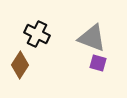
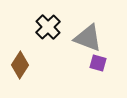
black cross: moved 11 px right, 7 px up; rotated 20 degrees clockwise
gray triangle: moved 4 px left
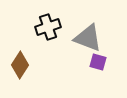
black cross: rotated 25 degrees clockwise
purple square: moved 1 px up
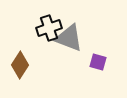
black cross: moved 1 px right, 1 px down
gray triangle: moved 19 px left
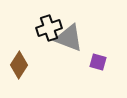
brown diamond: moved 1 px left
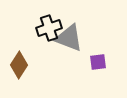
purple square: rotated 24 degrees counterclockwise
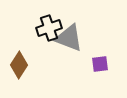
purple square: moved 2 px right, 2 px down
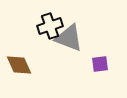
black cross: moved 1 px right, 2 px up
brown diamond: rotated 56 degrees counterclockwise
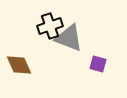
purple square: moved 2 px left; rotated 24 degrees clockwise
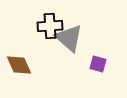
black cross: rotated 15 degrees clockwise
gray triangle: rotated 20 degrees clockwise
